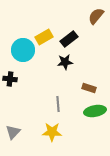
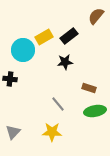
black rectangle: moved 3 px up
gray line: rotated 35 degrees counterclockwise
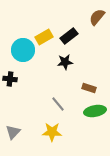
brown semicircle: moved 1 px right, 1 px down
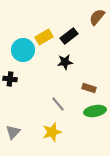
yellow star: rotated 18 degrees counterclockwise
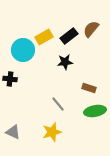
brown semicircle: moved 6 px left, 12 px down
gray triangle: rotated 49 degrees counterclockwise
